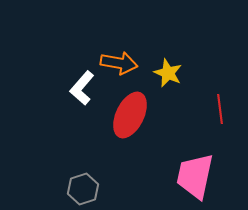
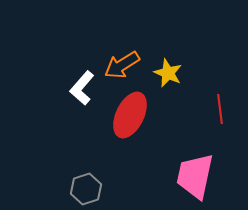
orange arrow: moved 3 px right, 2 px down; rotated 138 degrees clockwise
gray hexagon: moved 3 px right
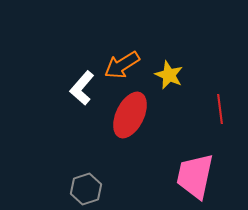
yellow star: moved 1 px right, 2 px down
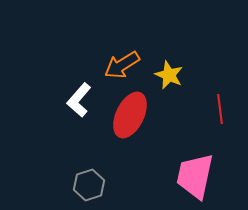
white L-shape: moved 3 px left, 12 px down
gray hexagon: moved 3 px right, 4 px up
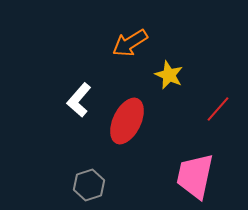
orange arrow: moved 8 px right, 22 px up
red line: moved 2 px left; rotated 48 degrees clockwise
red ellipse: moved 3 px left, 6 px down
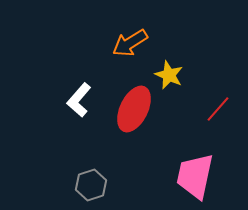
red ellipse: moved 7 px right, 12 px up
gray hexagon: moved 2 px right
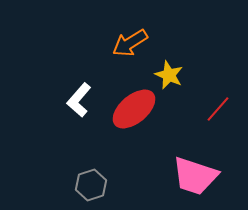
red ellipse: rotated 24 degrees clockwise
pink trapezoid: rotated 84 degrees counterclockwise
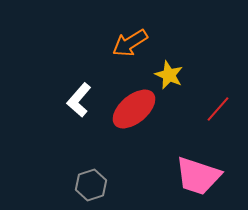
pink trapezoid: moved 3 px right
